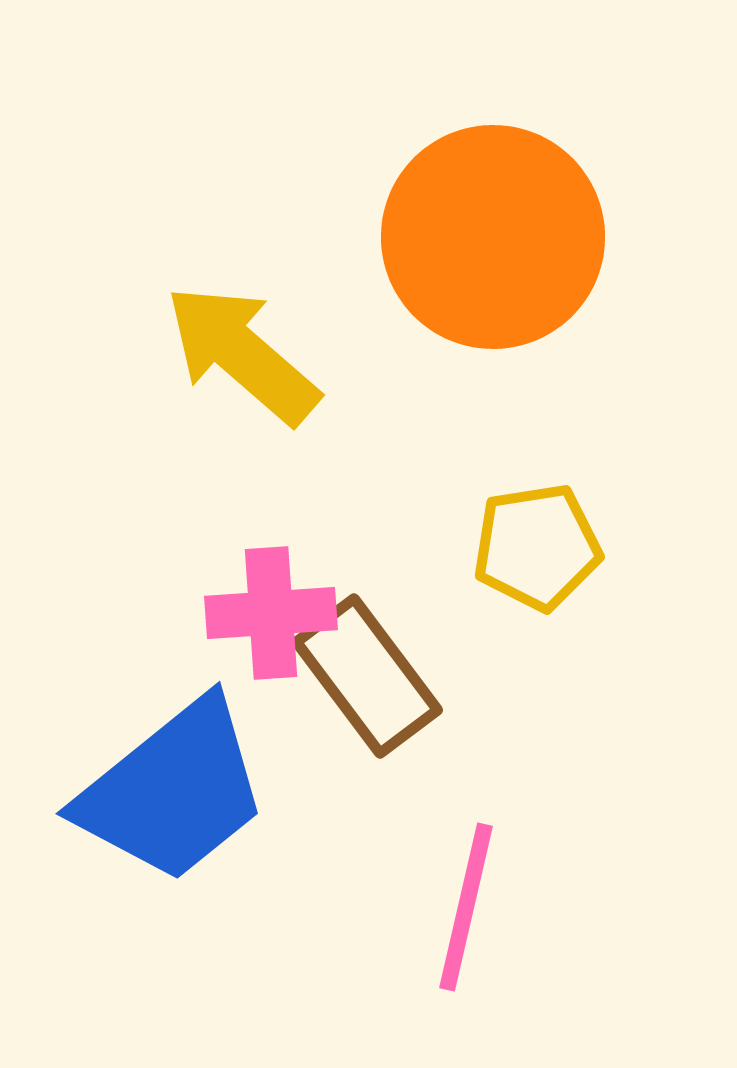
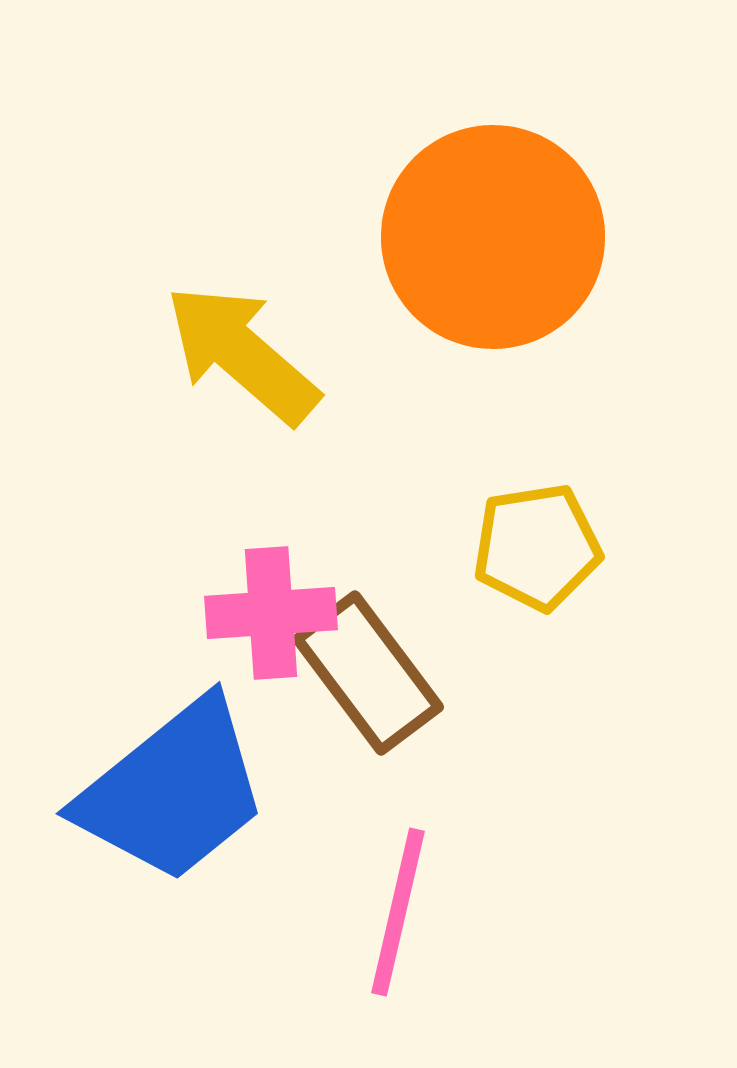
brown rectangle: moved 1 px right, 3 px up
pink line: moved 68 px left, 5 px down
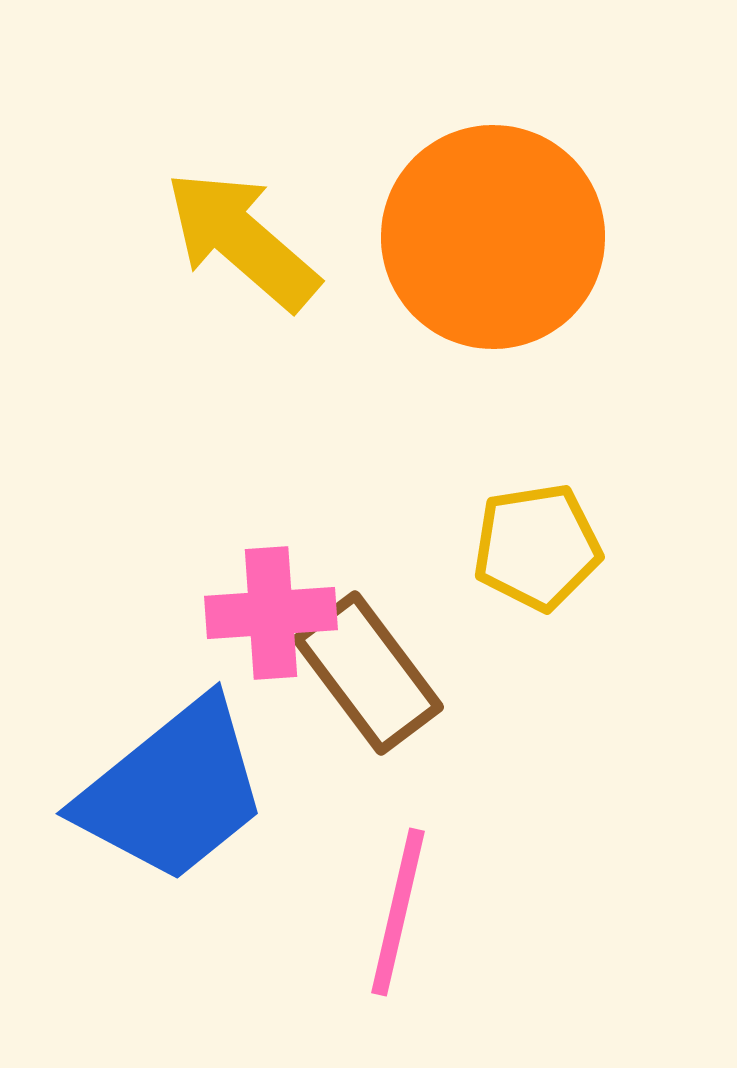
yellow arrow: moved 114 px up
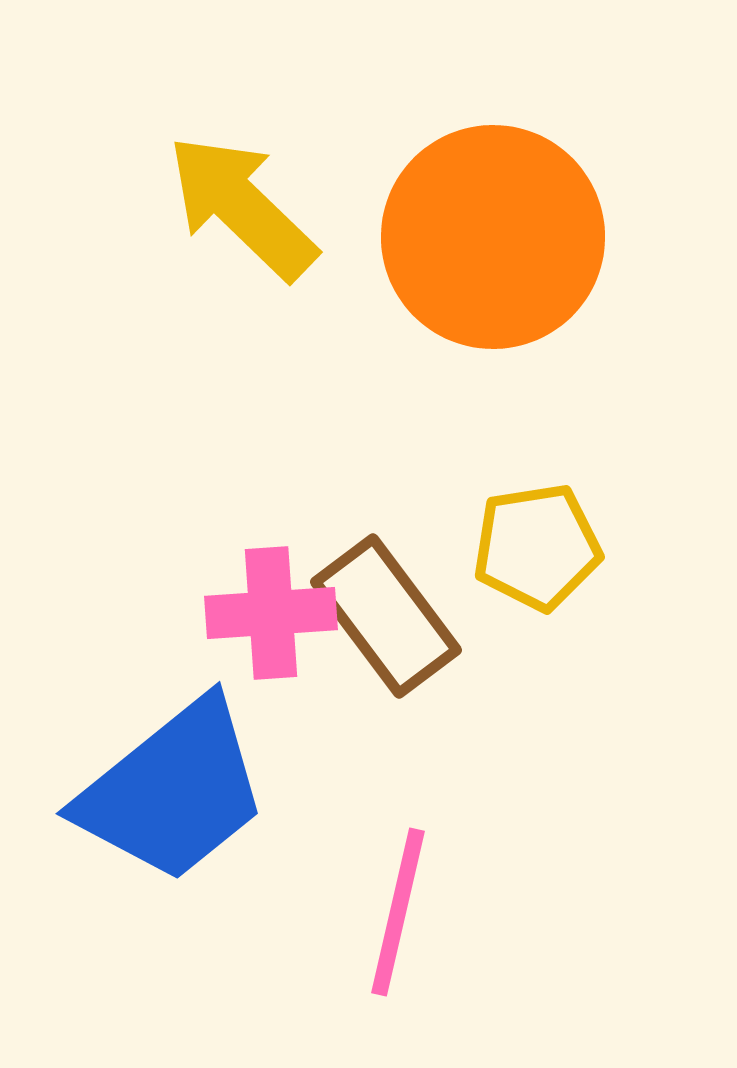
yellow arrow: moved 33 px up; rotated 3 degrees clockwise
brown rectangle: moved 18 px right, 57 px up
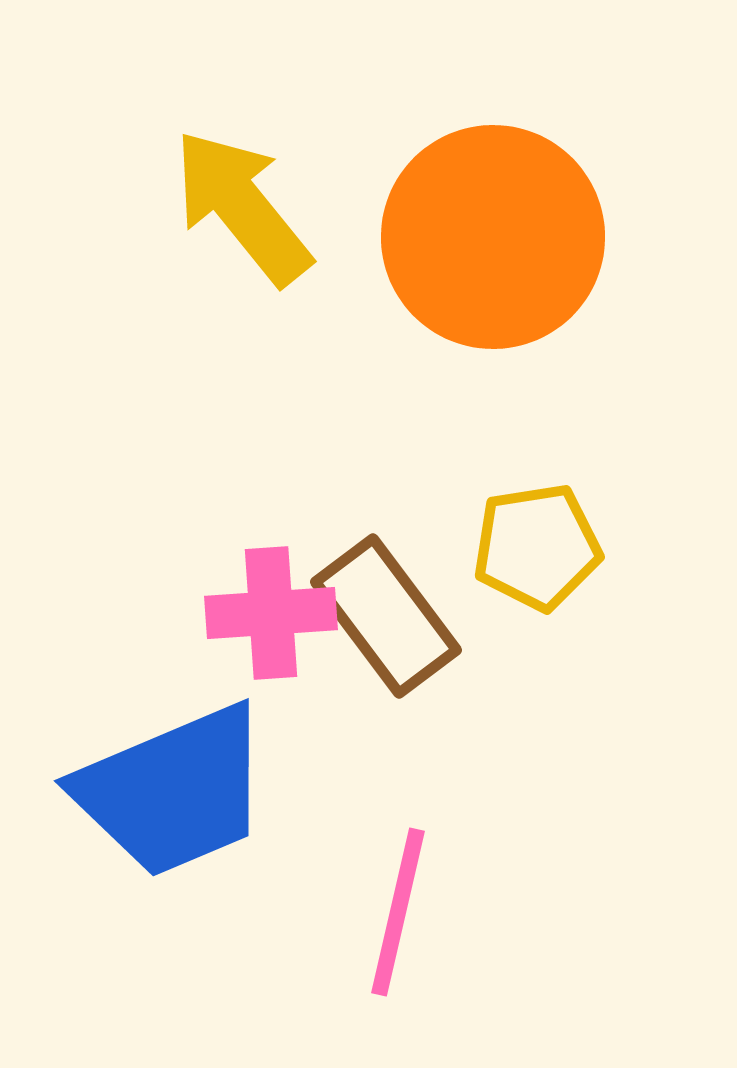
yellow arrow: rotated 7 degrees clockwise
blue trapezoid: rotated 16 degrees clockwise
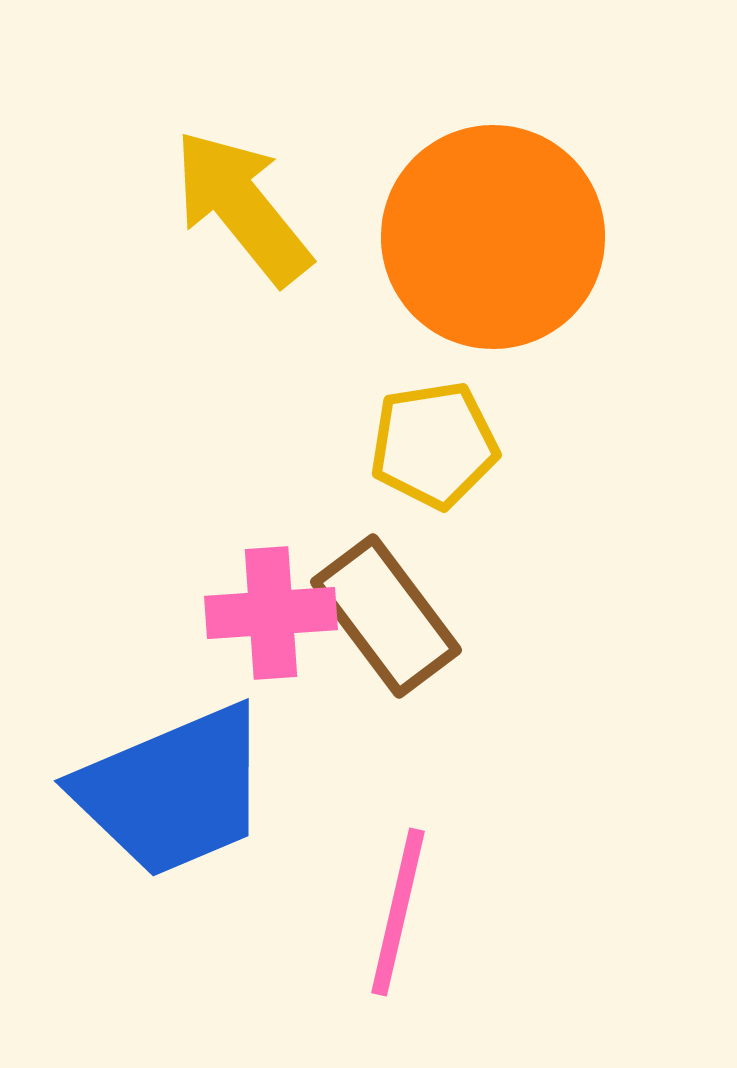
yellow pentagon: moved 103 px left, 102 px up
